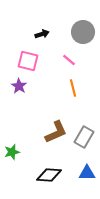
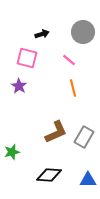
pink square: moved 1 px left, 3 px up
blue triangle: moved 1 px right, 7 px down
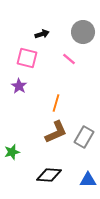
pink line: moved 1 px up
orange line: moved 17 px left, 15 px down; rotated 30 degrees clockwise
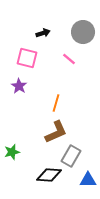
black arrow: moved 1 px right, 1 px up
gray rectangle: moved 13 px left, 19 px down
